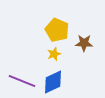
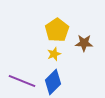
yellow pentagon: rotated 15 degrees clockwise
blue diamond: rotated 20 degrees counterclockwise
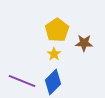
yellow star: rotated 16 degrees counterclockwise
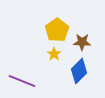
brown star: moved 2 px left, 1 px up
blue diamond: moved 26 px right, 11 px up
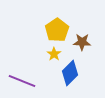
blue diamond: moved 9 px left, 2 px down
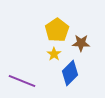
brown star: moved 1 px left, 1 px down
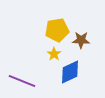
yellow pentagon: rotated 25 degrees clockwise
brown star: moved 3 px up
blue diamond: moved 1 px up; rotated 20 degrees clockwise
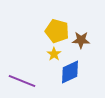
yellow pentagon: moved 1 px down; rotated 25 degrees clockwise
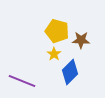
blue diamond: rotated 20 degrees counterclockwise
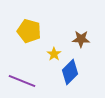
yellow pentagon: moved 28 px left
brown star: moved 1 px up
